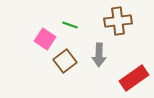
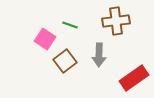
brown cross: moved 2 px left
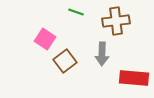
green line: moved 6 px right, 13 px up
gray arrow: moved 3 px right, 1 px up
red rectangle: rotated 40 degrees clockwise
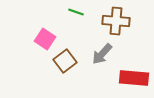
brown cross: rotated 12 degrees clockwise
gray arrow: rotated 40 degrees clockwise
